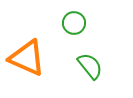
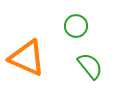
green circle: moved 2 px right, 3 px down
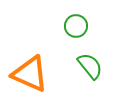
orange triangle: moved 3 px right, 16 px down
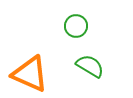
green semicircle: rotated 20 degrees counterclockwise
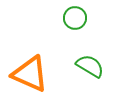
green circle: moved 1 px left, 8 px up
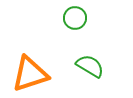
orange triangle: rotated 42 degrees counterclockwise
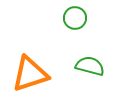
green semicircle: rotated 16 degrees counterclockwise
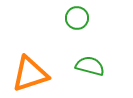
green circle: moved 2 px right
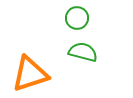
green semicircle: moved 7 px left, 14 px up
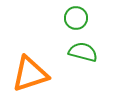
green circle: moved 1 px left
